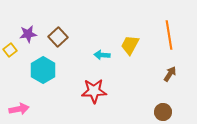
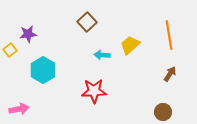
brown square: moved 29 px right, 15 px up
yellow trapezoid: rotated 20 degrees clockwise
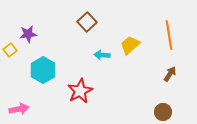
red star: moved 14 px left; rotated 25 degrees counterclockwise
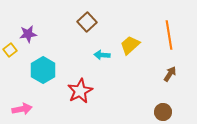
pink arrow: moved 3 px right
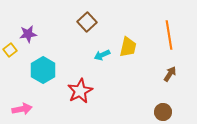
yellow trapezoid: moved 2 px left, 2 px down; rotated 145 degrees clockwise
cyan arrow: rotated 28 degrees counterclockwise
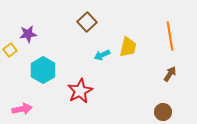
orange line: moved 1 px right, 1 px down
